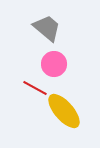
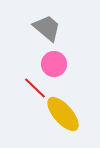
red line: rotated 15 degrees clockwise
yellow ellipse: moved 1 px left, 3 px down
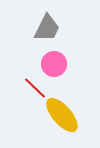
gray trapezoid: rotated 76 degrees clockwise
yellow ellipse: moved 1 px left, 1 px down
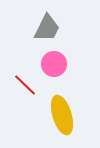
red line: moved 10 px left, 3 px up
yellow ellipse: rotated 24 degrees clockwise
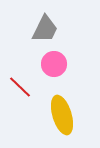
gray trapezoid: moved 2 px left, 1 px down
red line: moved 5 px left, 2 px down
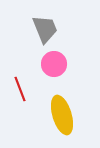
gray trapezoid: rotated 48 degrees counterclockwise
red line: moved 2 px down; rotated 25 degrees clockwise
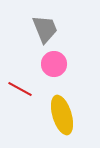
red line: rotated 40 degrees counterclockwise
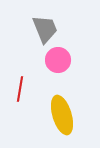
pink circle: moved 4 px right, 4 px up
red line: rotated 70 degrees clockwise
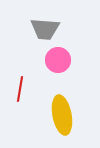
gray trapezoid: rotated 116 degrees clockwise
yellow ellipse: rotated 6 degrees clockwise
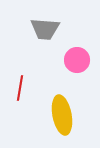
pink circle: moved 19 px right
red line: moved 1 px up
